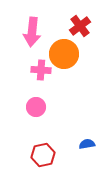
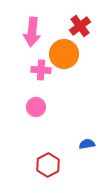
red hexagon: moved 5 px right, 10 px down; rotated 15 degrees counterclockwise
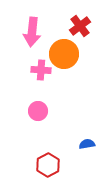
pink circle: moved 2 px right, 4 px down
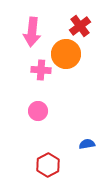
orange circle: moved 2 px right
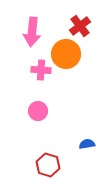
red hexagon: rotated 15 degrees counterclockwise
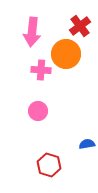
red hexagon: moved 1 px right
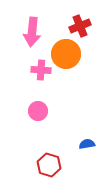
red cross: rotated 15 degrees clockwise
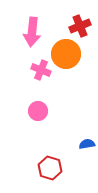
pink cross: rotated 18 degrees clockwise
red hexagon: moved 1 px right, 3 px down
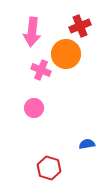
pink circle: moved 4 px left, 3 px up
red hexagon: moved 1 px left
